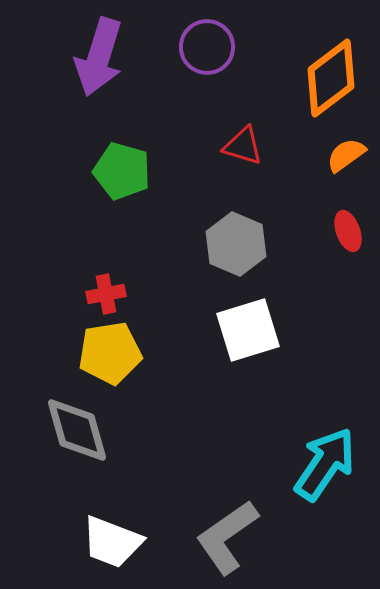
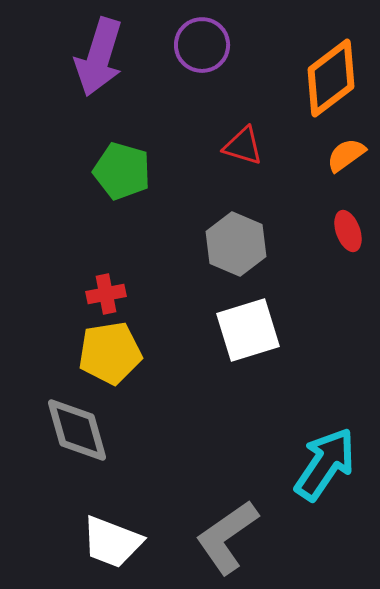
purple circle: moved 5 px left, 2 px up
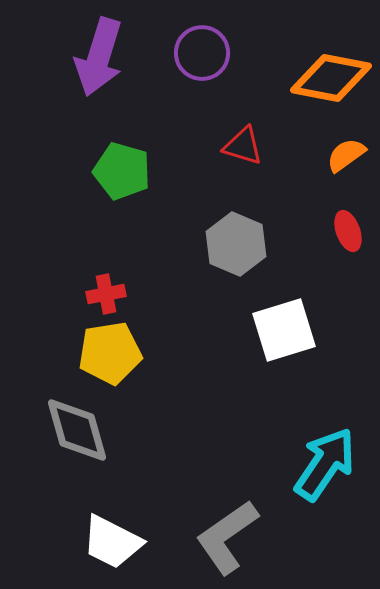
purple circle: moved 8 px down
orange diamond: rotated 48 degrees clockwise
white square: moved 36 px right
white trapezoid: rotated 6 degrees clockwise
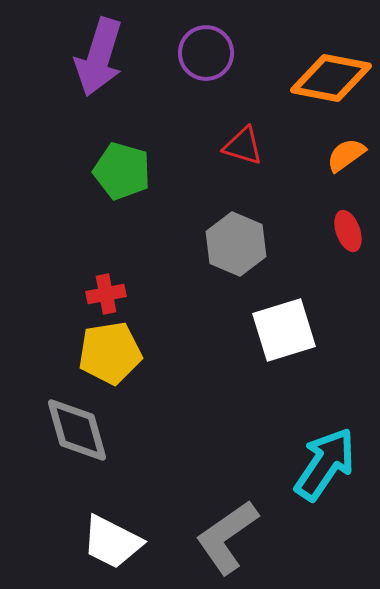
purple circle: moved 4 px right
